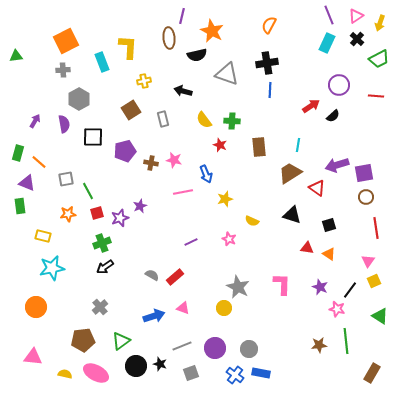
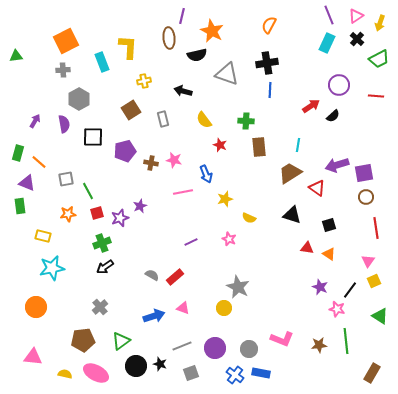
green cross at (232, 121): moved 14 px right
yellow semicircle at (252, 221): moved 3 px left, 3 px up
pink L-shape at (282, 284): moved 55 px down; rotated 110 degrees clockwise
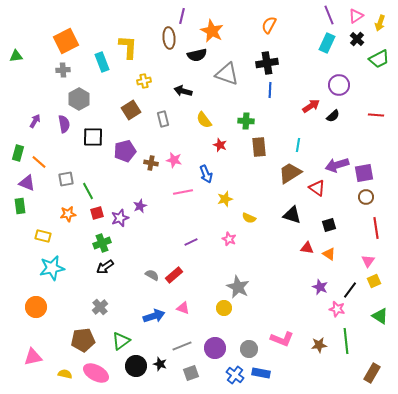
red line at (376, 96): moved 19 px down
red rectangle at (175, 277): moved 1 px left, 2 px up
pink triangle at (33, 357): rotated 18 degrees counterclockwise
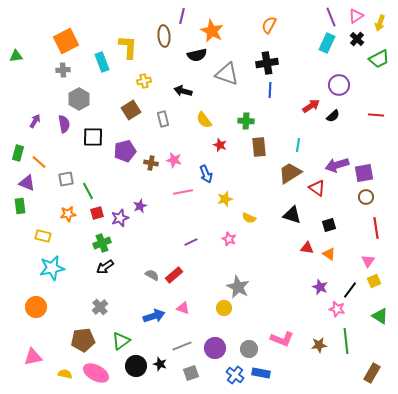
purple line at (329, 15): moved 2 px right, 2 px down
brown ellipse at (169, 38): moved 5 px left, 2 px up
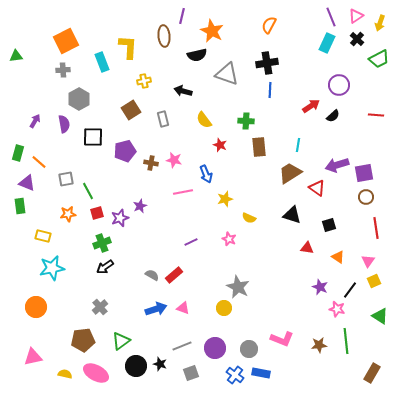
orange triangle at (329, 254): moved 9 px right, 3 px down
blue arrow at (154, 316): moved 2 px right, 7 px up
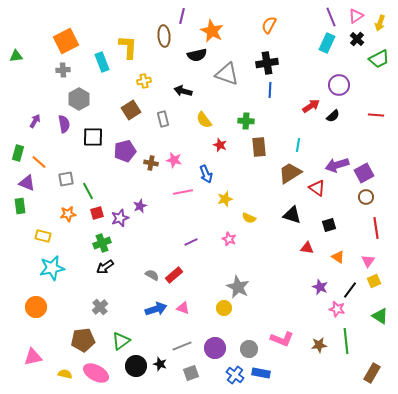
purple square at (364, 173): rotated 18 degrees counterclockwise
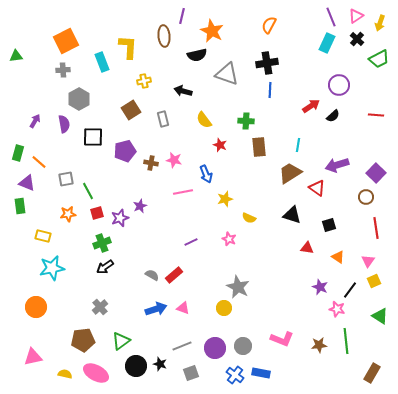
purple square at (364, 173): moved 12 px right; rotated 18 degrees counterclockwise
gray circle at (249, 349): moved 6 px left, 3 px up
